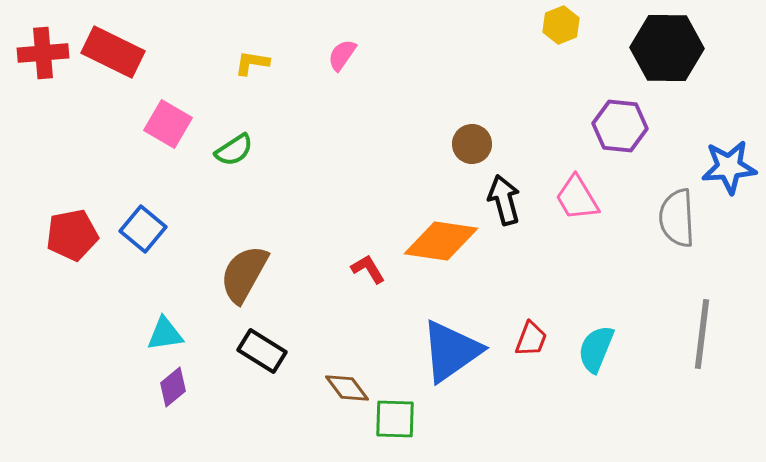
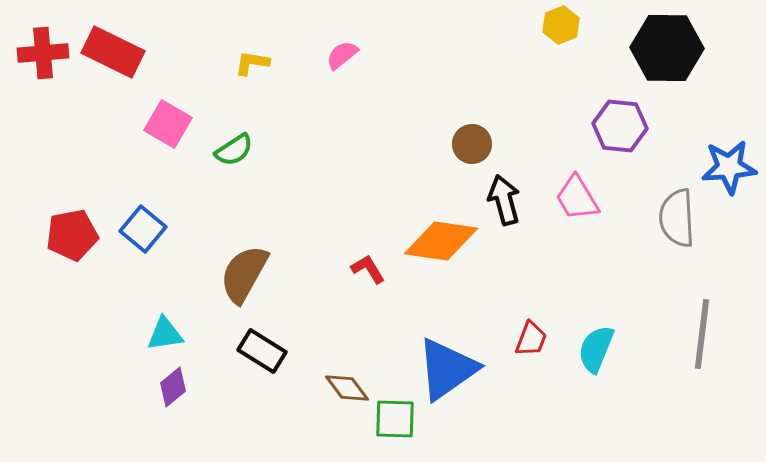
pink semicircle: rotated 16 degrees clockwise
blue triangle: moved 4 px left, 18 px down
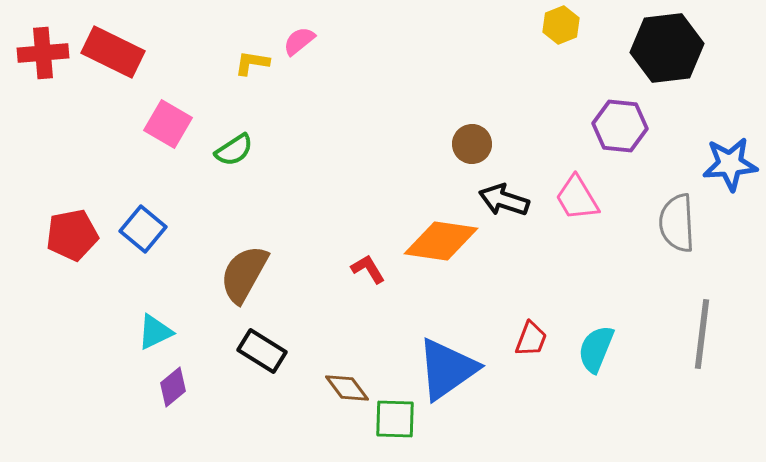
black hexagon: rotated 8 degrees counterclockwise
pink semicircle: moved 43 px left, 14 px up
blue star: moved 1 px right, 3 px up
black arrow: rotated 57 degrees counterclockwise
gray semicircle: moved 5 px down
cyan triangle: moved 10 px left, 2 px up; rotated 18 degrees counterclockwise
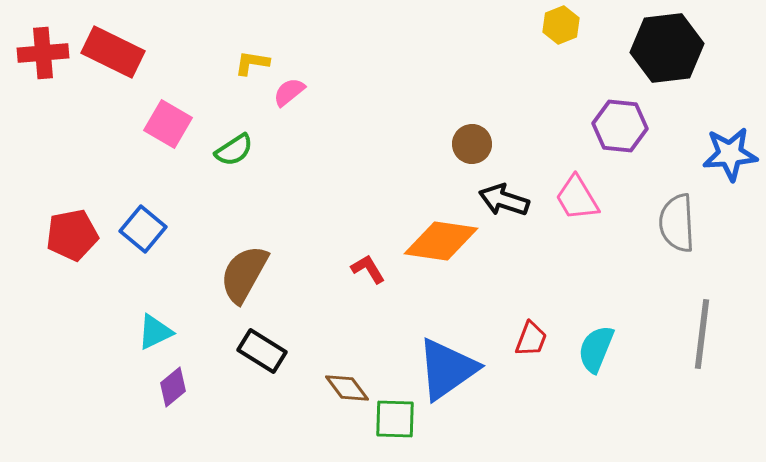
pink semicircle: moved 10 px left, 51 px down
blue star: moved 10 px up
